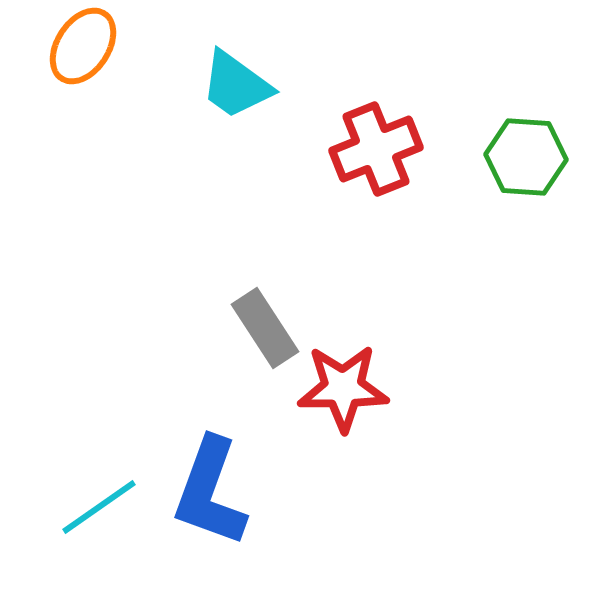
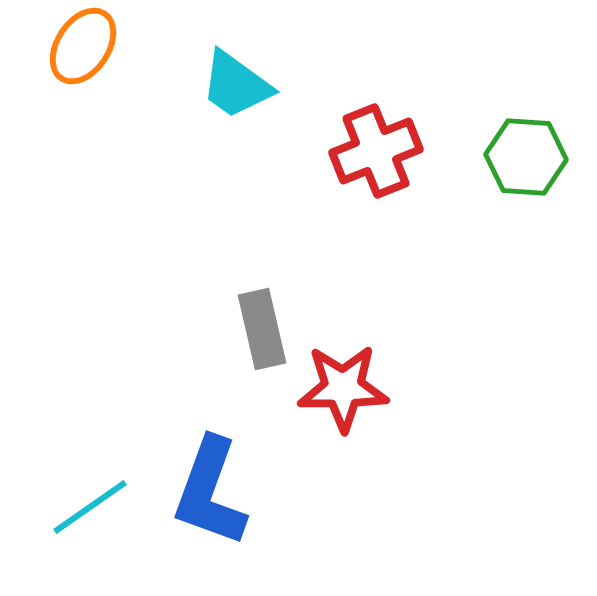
red cross: moved 2 px down
gray rectangle: moved 3 px left, 1 px down; rotated 20 degrees clockwise
cyan line: moved 9 px left
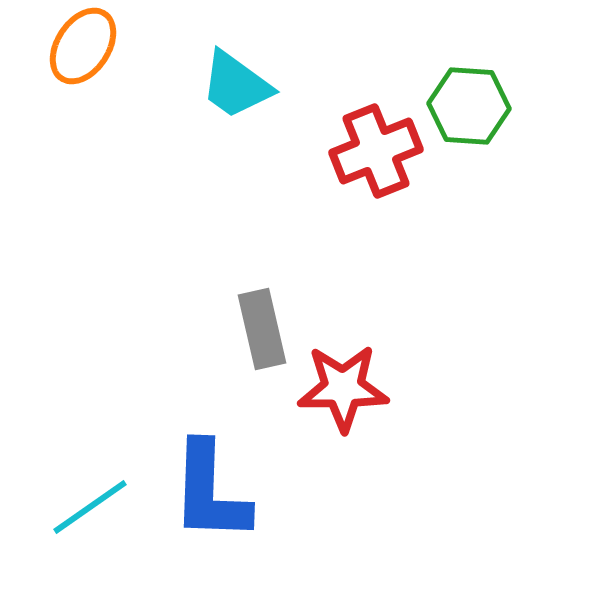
green hexagon: moved 57 px left, 51 px up
blue L-shape: rotated 18 degrees counterclockwise
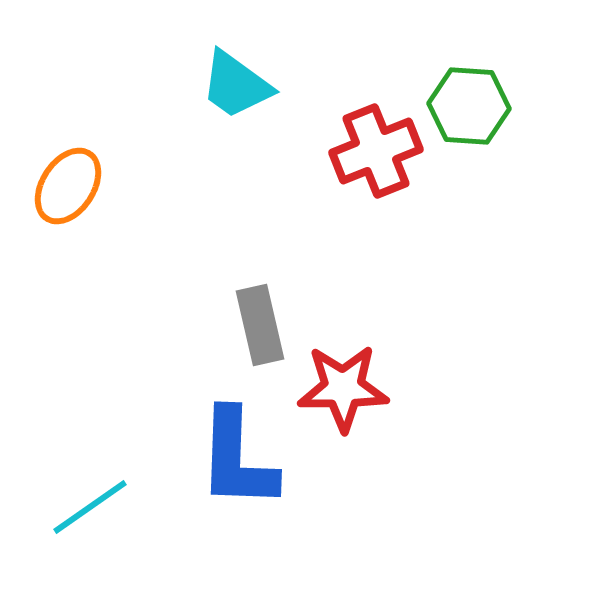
orange ellipse: moved 15 px left, 140 px down
gray rectangle: moved 2 px left, 4 px up
blue L-shape: moved 27 px right, 33 px up
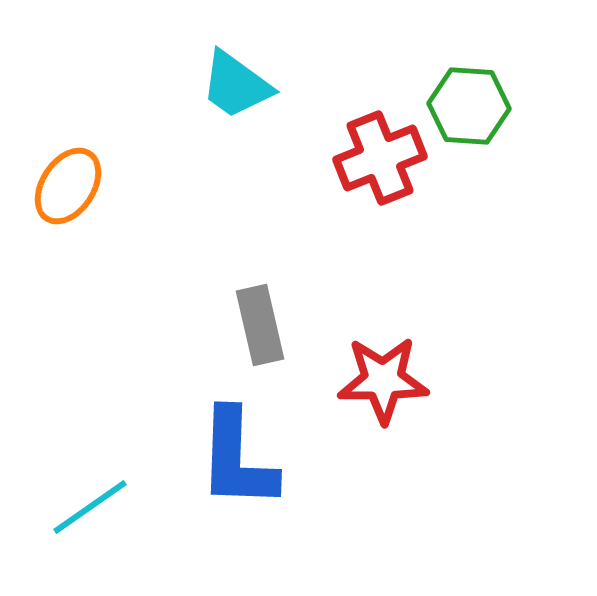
red cross: moved 4 px right, 7 px down
red star: moved 40 px right, 8 px up
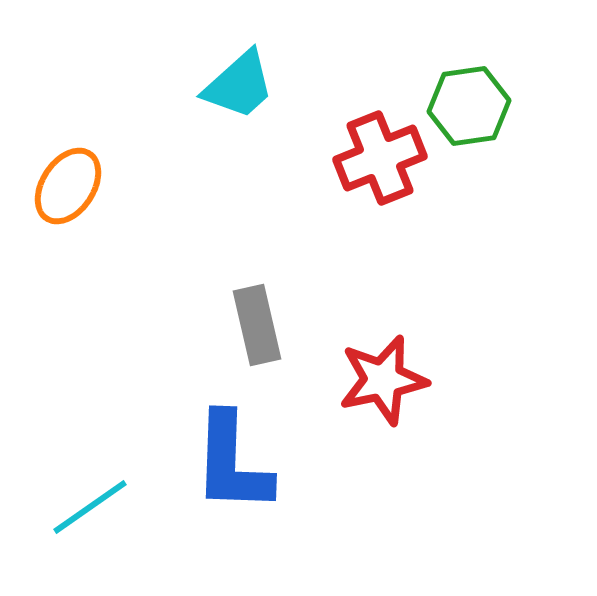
cyan trapezoid: moved 3 px right; rotated 78 degrees counterclockwise
green hexagon: rotated 12 degrees counterclockwise
gray rectangle: moved 3 px left
red star: rotated 12 degrees counterclockwise
blue L-shape: moved 5 px left, 4 px down
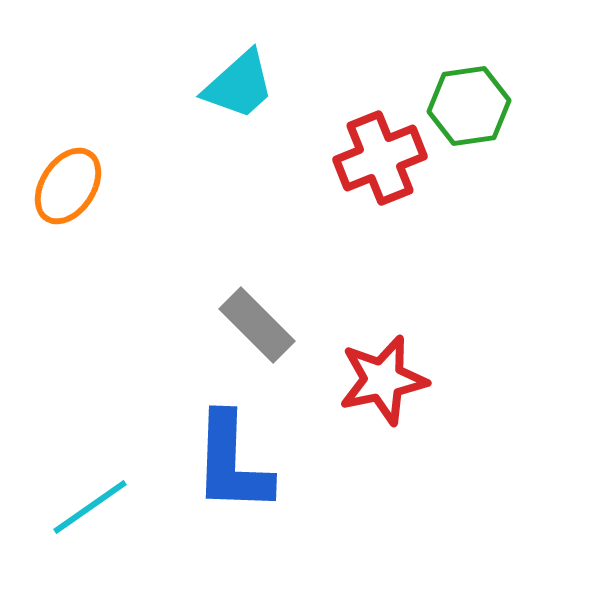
gray rectangle: rotated 32 degrees counterclockwise
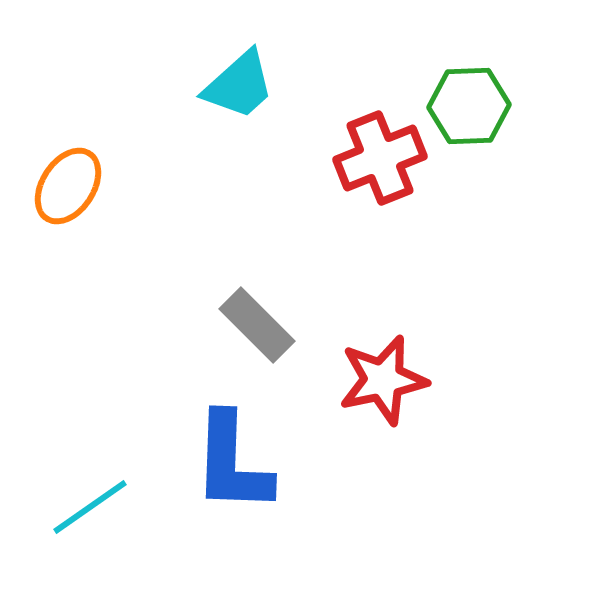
green hexagon: rotated 6 degrees clockwise
